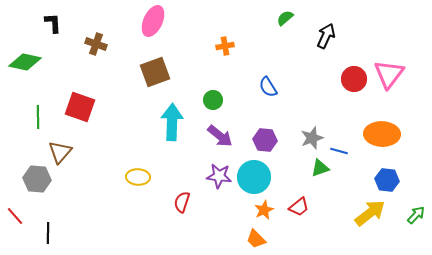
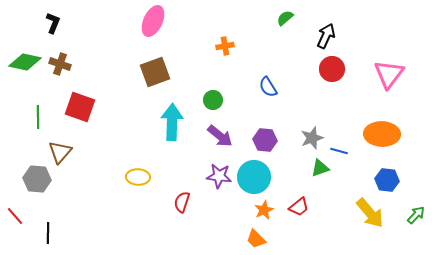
black L-shape: rotated 25 degrees clockwise
brown cross: moved 36 px left, 20 px down
red circle: moved 22 px left, 10 px up
yellow arrow: rotated 88 degrees clockwise
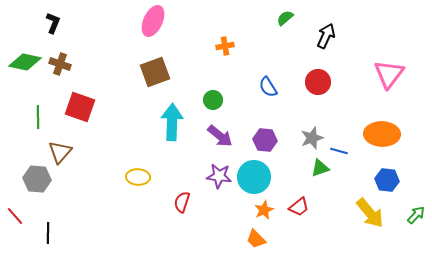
red circle: moved 14 px left, 13 px down
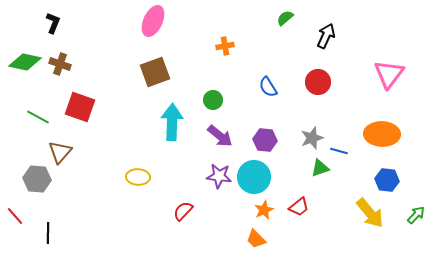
green line: rotated 60 degrees counterclockwise
red semicircle: moved 1 px right, 9 px down; rotated 25 degrees clockwise
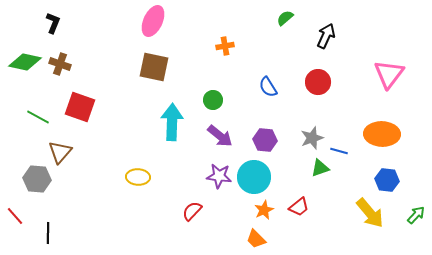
brown square: moved 1 px left, 5 px up; rotated 32 degrees clockwise
red semicircle: moved 9 px right
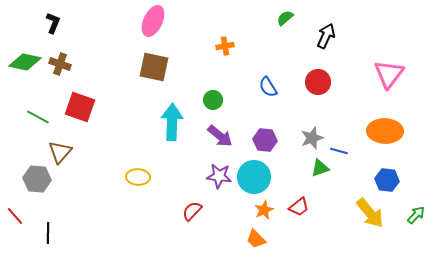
orange ellipse: moved 3 px right, 3 px up
